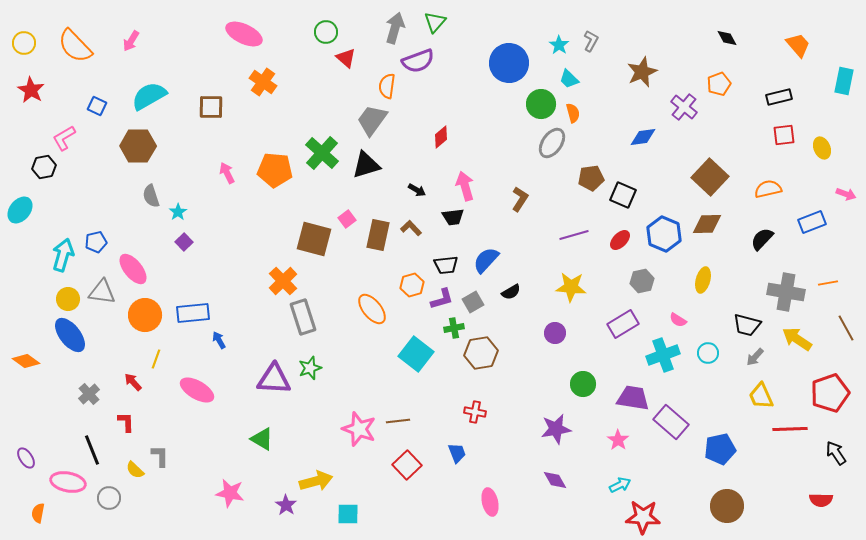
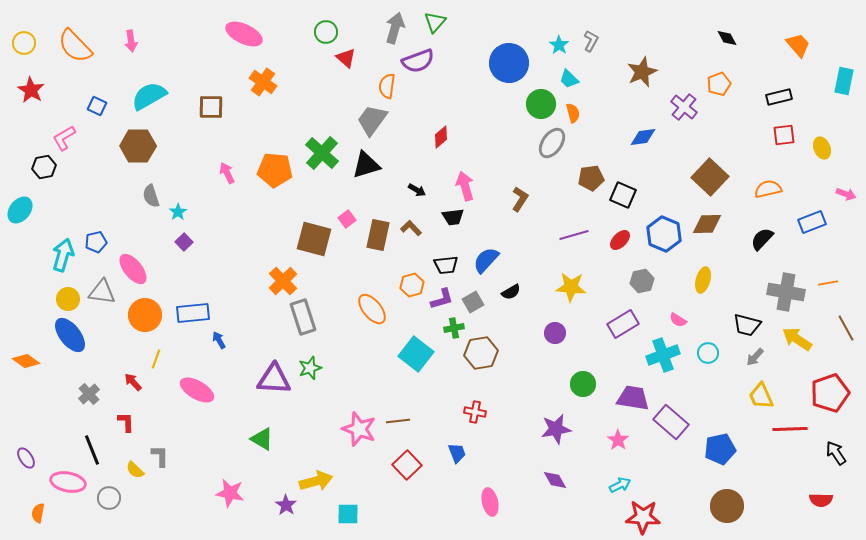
pink arrow at (131, 41): rotated 40 degrees counterclockwise
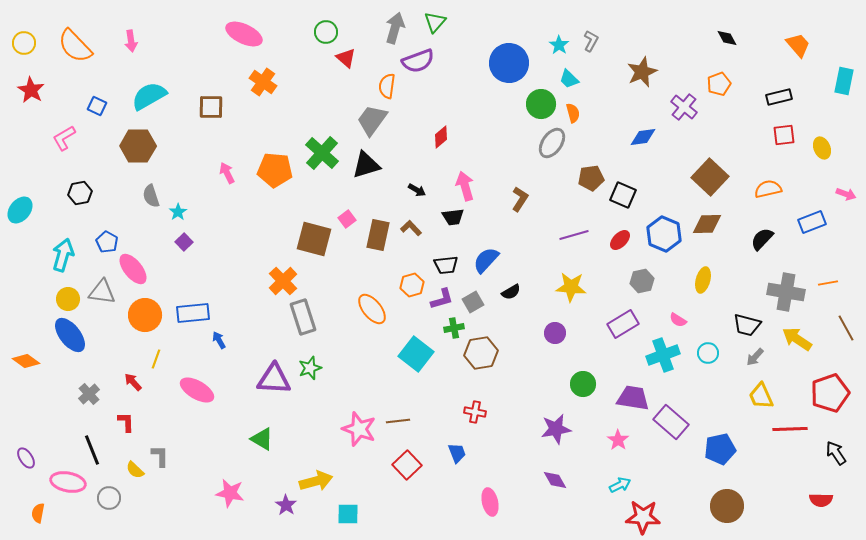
black hexagon at (44, 167): moved 36 px right, 26 px down
blue pentagon at (96, 242): moved 11 px right; rotated 30 degrees counterclockwise
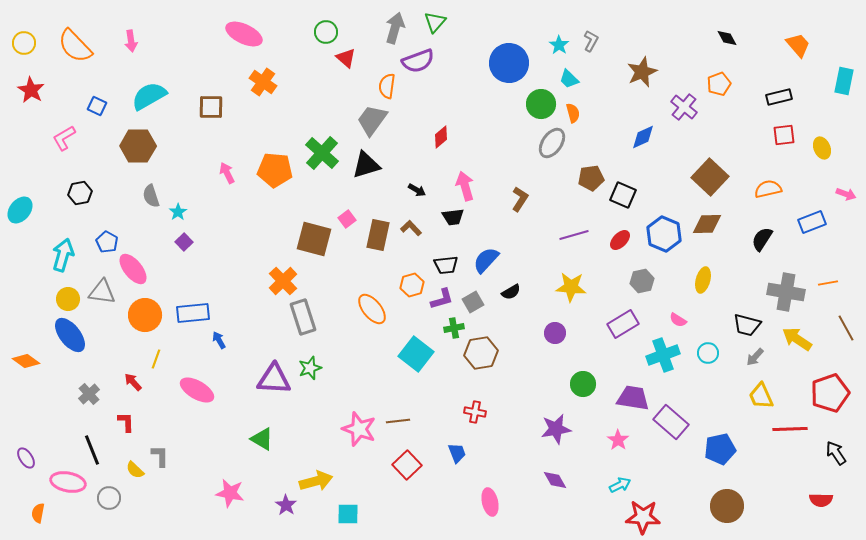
blue diamond at (643, 137): rotated 16 degrees counterclockwise
black semicircle at (762, 239): rotated 10 degrees counterclockwise
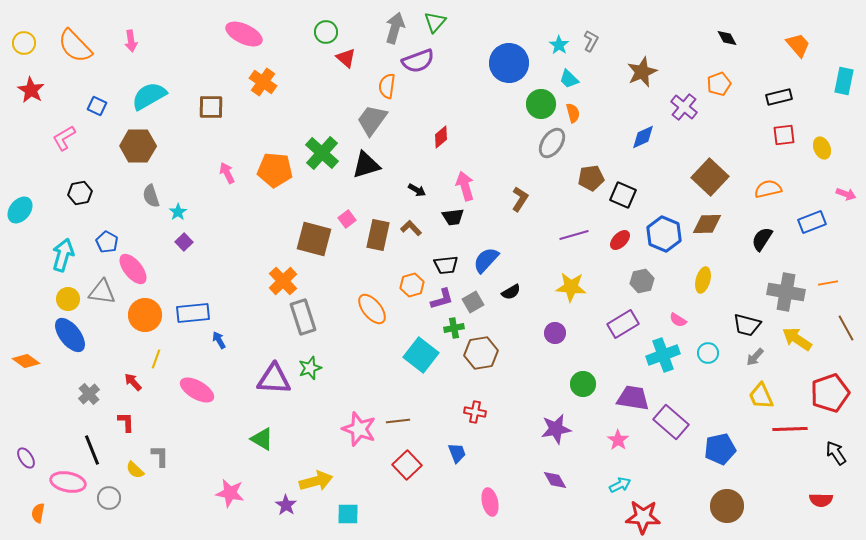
cyan square at (416, 354): moved 5 px right, 1 px down
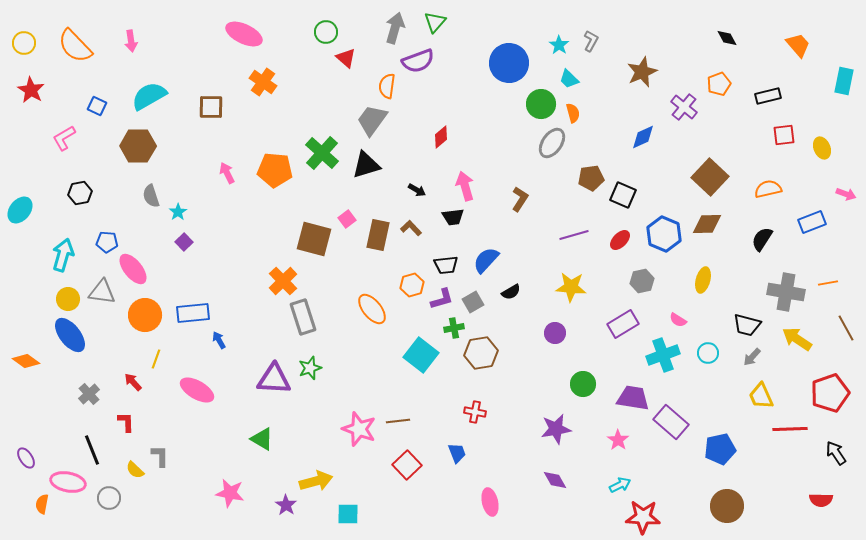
black rectangle at (779, 97): moved 11 px left, 1 px up
blue pentagon at (107, 242): rotated 25 degrees counterclockwise
gray arrow at (755, 357): moved 3 px left
orange semicircle at (38, 513): moved 4 px right, 9 px up
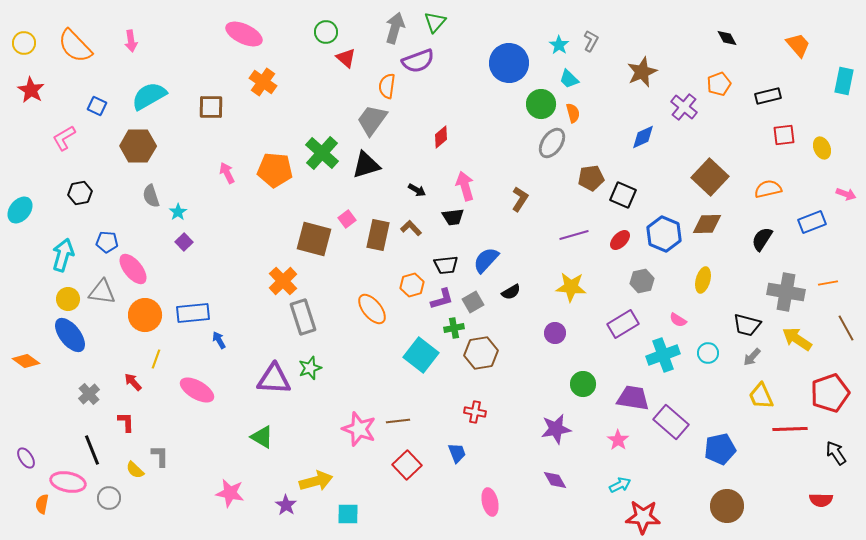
green triangle at (262, 439): moved 2 px up
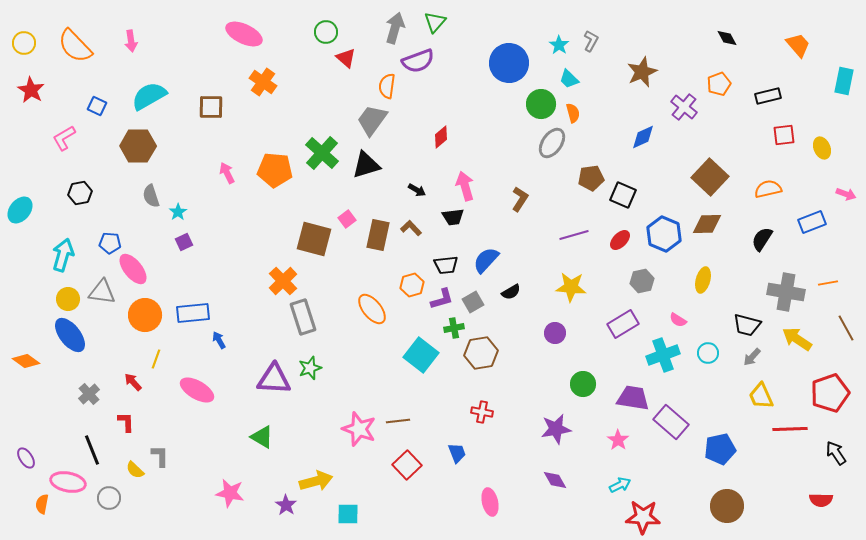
blue pentagon at (107, 242): moved 3 px right, 1 px down
purple square at (184, 242): rotated 18 degrees clockwise
red cross at (475, 412): moved 7 px right
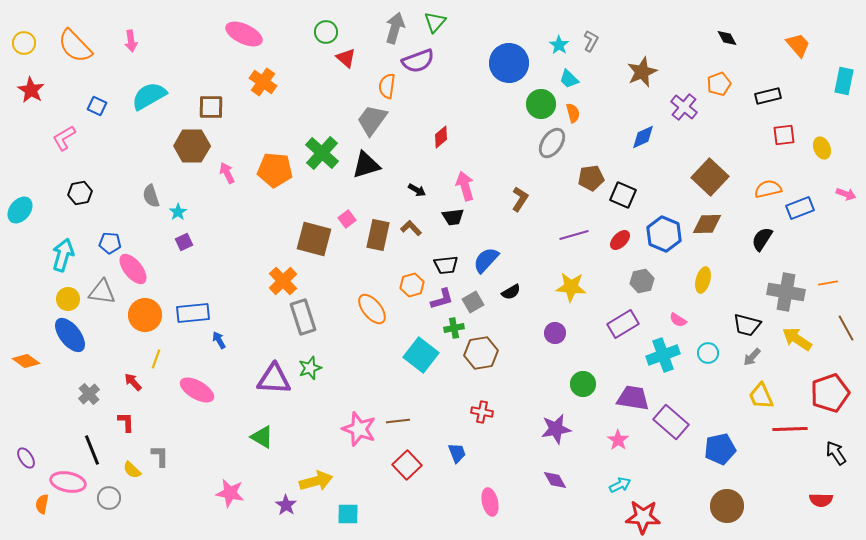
brown hexagon at (138, 146): moved 54 px right
blue rectangle at (812, 222): moved 12 px left, 14 px up
yellow semicircle at (135, 470): moved 3 px left
